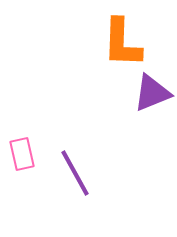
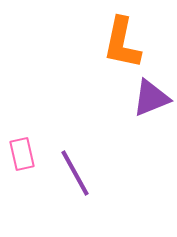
orange L-shape: rotated 10 degrees clockwise
purple triangle: moved 1 px left, 5 px down
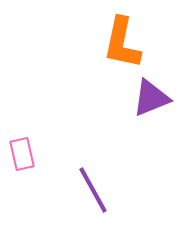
purple line: moved 18 px right, 17 px down
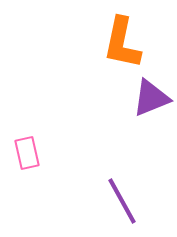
pink rectangle: moved 5 px right, 1 px up
purple line: moved 29 px right, 11 px down
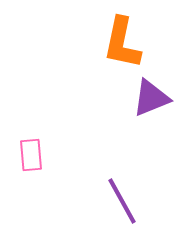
pink rectangle: moved 4 px right, 2 px down; rotated 8 degrees clockwise
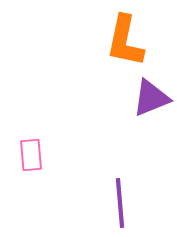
orange L-shape: moved 3 px right, 2 px up
purple line: moved 2 px left, 2 px down; rotated 24 degrees clockwise
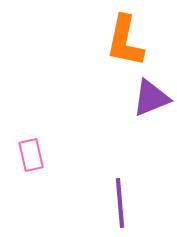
pink rectangle: rotated 8 degrees counterclockwise
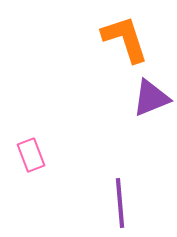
orange L-shape: moved 2 px up; rotated 150 degrees clockwise
pink rectangle: rotated 8 degrees counterclockwise
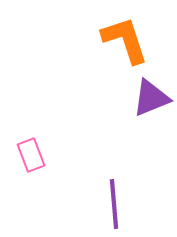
orange L-shape: moved 1 px down
purple line: moved 6 px left, 1 px down
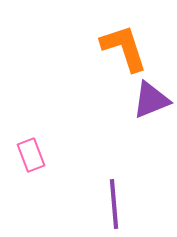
orange L-shape: moved 1 px left, 8 px down
purple triangle: moved 2 px down
